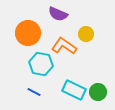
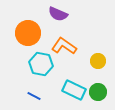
yellow circle: moved 12 px right, 27 px down
blue line: moved 4 px down
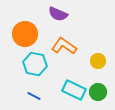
orange circle: moved 3 px left, 1 px down
cyan hexagon: moved 6 px left
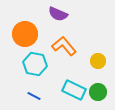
orange L-shape: rotated 15 degrees clockwise
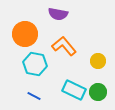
purple semicircle: rotated 12 degrees counterclockwise
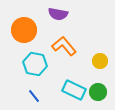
orange circle: moved 1 px left, 4 px up
yellow circle: moved 2 px right
blue line: rotated 24 degrees clockwise
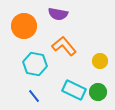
orange circle: moved 4 px up
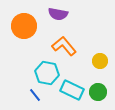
cyan hexagon: moved 12 px right, 9 px down
cyan rectangle: moved 2 px left
blue line: moved 1 px right, 1 px up
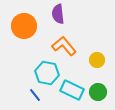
purple semicircle: rotated 72 degrees clockwise
yellow circle: moved 3 px left, 1 px up
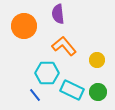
cyan hexagon: rotated 10 degrees counterclockwise
